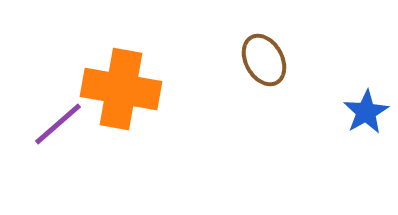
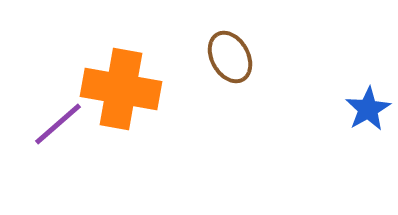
brown ellipse: moved 34 px left, 3 px up
blue star: moved 2 px right, 3 px up
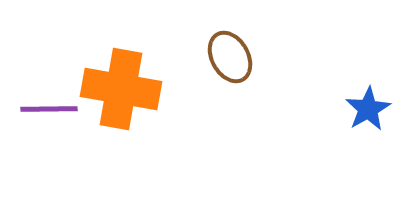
purple line: moved 9 px left, 15 px up; rotated 40 degrees clockwise
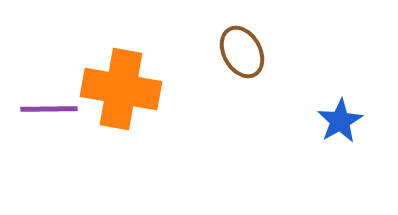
brown ellipse: moved 12 px right, 5 px up
blue star: moved 28 px left, 12 px down
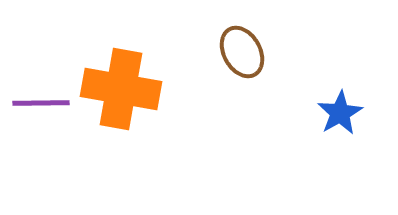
purple line: moved 8 px left, 6 px up
blue star: moved 8 px up
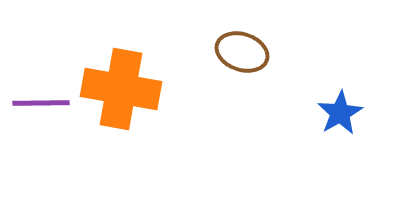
brown ellipse: rotated 42 degrees counterclockwise
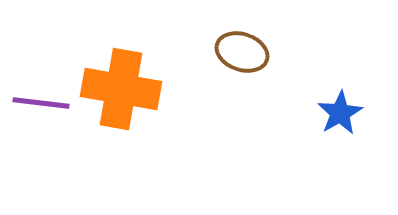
purple line: rotated 8 degrees clockwise
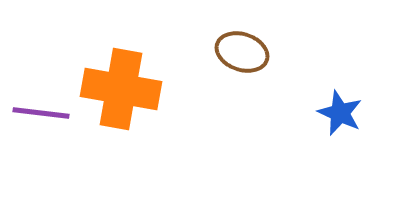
purple line: moved 10 px down
blue star: rotated 18 degrees counterclockwise
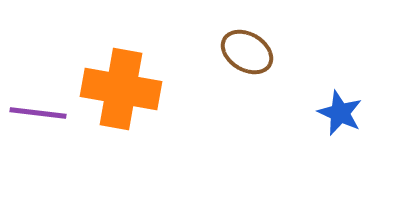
brown ellipse: moved 5 px right; rotated 12 degrees clockwise
purple line: moved 3 px left
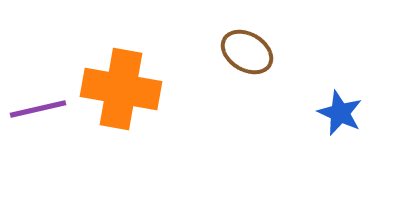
purple line: moved 4 px up; rotated 20 degrees counterclockwise
